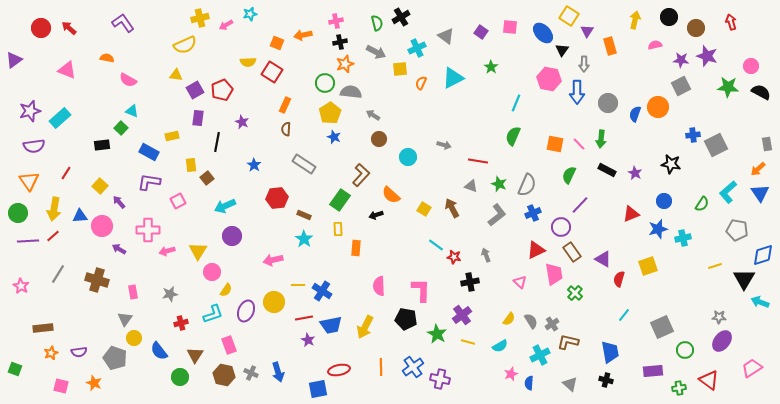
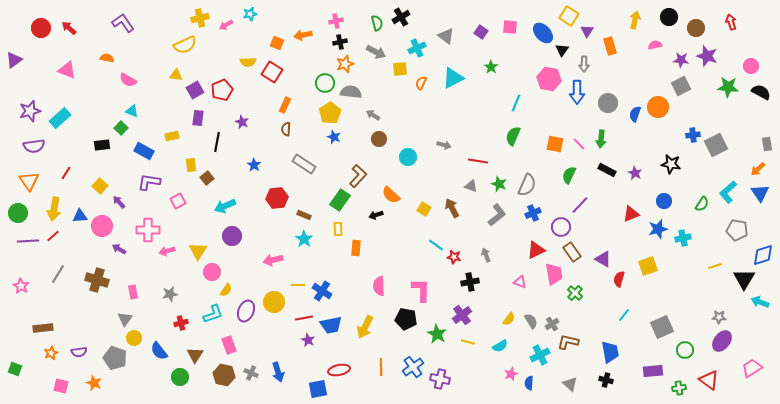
blue rectangle at (149, 152): moved 5 px left, 1 px up
brown L-shape at (361, 175): moved 3 px left, 1 px down
pink triangle at (520, 282): rotated 24 degrees counterclockwise
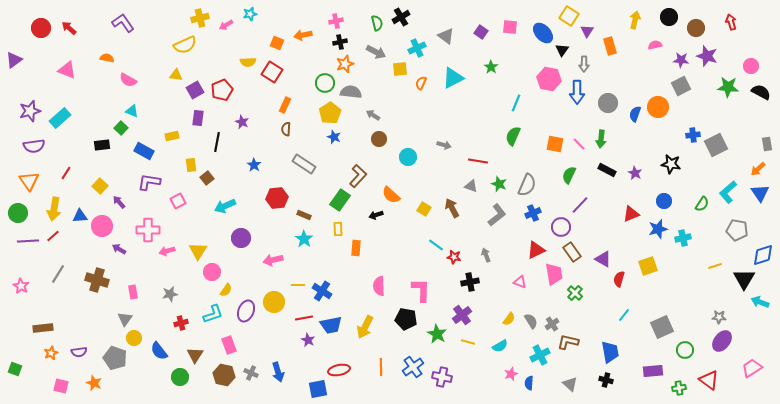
purple circle at (232, 236): moved 9 px right, 2 px down
purple cross at (440, 379): moved 2 px right, 2 px up
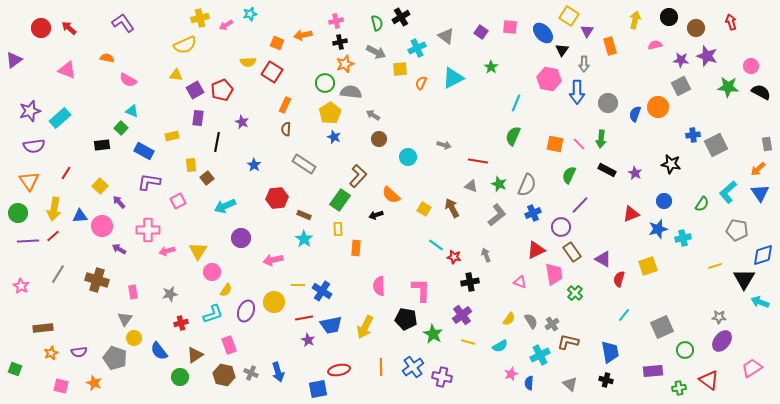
green star at (437, 334): moved 4 px left
brown triangle at (195, 355): rotated 24 degrees clockwise
